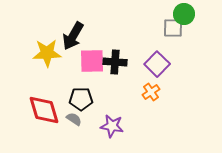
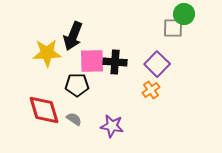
black arrow: rotated 8 degrees counterclockwise
orange cross: moved 2 px up
black pentagon: moved 4 px left, 14 px up
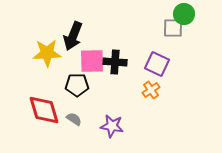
purple square: rotated 20 degrees counterclockwise
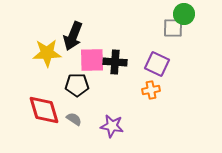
pink square: moved 1 px up
orange cross: rotated 24 degrees clockwise
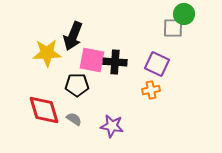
pink square: rotated 12 degrees clockwise
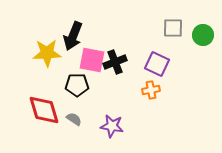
green circle: moved 19 px right, 21 px down
black cross: rotated 25 degrees counterclockwise
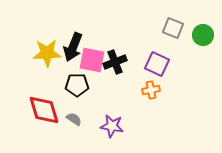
gray square: rotated 20 degrees clockwise
black arrow: moved 11 px down
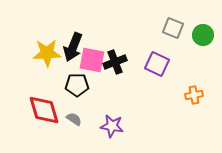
orange cross: moved 43 px right, 5 px down
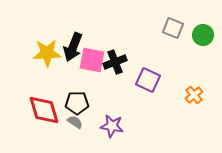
purple square: moved 9 px left, 16 px down
black pentagon: moved 18 px down
orange cross: rotated 30 degrees counterclockwise
gray semicircle: moved 1 px right, 3 px down
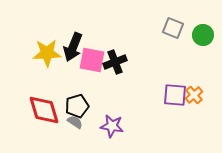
purple square: moved 27 px right, 15 px down; rotated 20 degrees counterclockwise
black pentagon: moved 3 px down; rotated 15 degrees counterclockwise
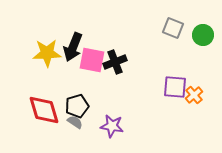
purple square: moved 8 px up
